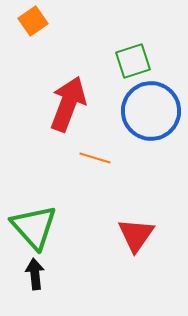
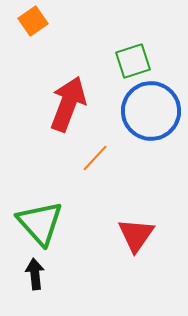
orange line: rotated 64 degrees counterclockwise
green triangle: moved 6 px right, 4 px up
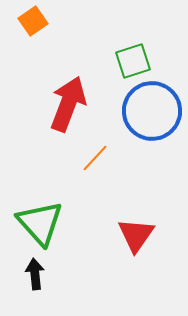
blue circle: moved 1 px right
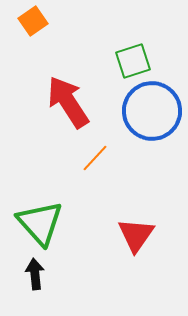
red arrow: moved 2 px up; rotated 54 degrees counterclockwise
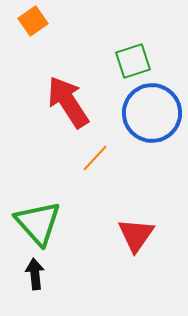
blue circle: moved 2 px down
green triangle: moved 2 px left
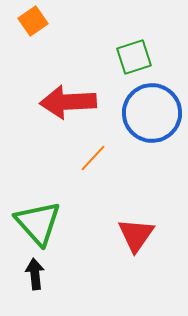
green square: moved 1 px right, 4 px up
red arrow: rotated 60 degrees counterclockwise
orange line: moved 2 px left
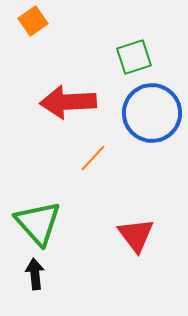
red triangle: rotated 12 degrees counterclockwise
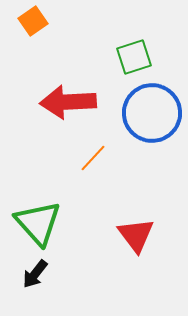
black arrow: rotated 136 degrees counterclockwise
